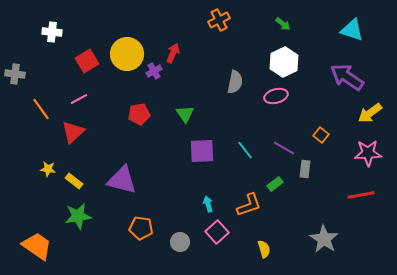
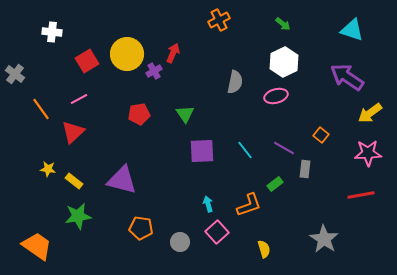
gray cross: rotated 30 degrees clockwise
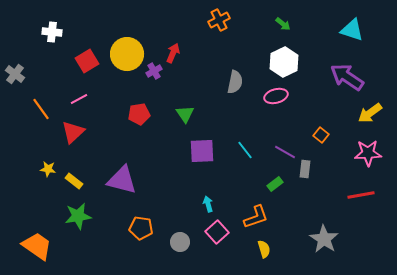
purple line: moved 1 px right, 4 px down
orange L-shape: moved 7 px right, 12 px down
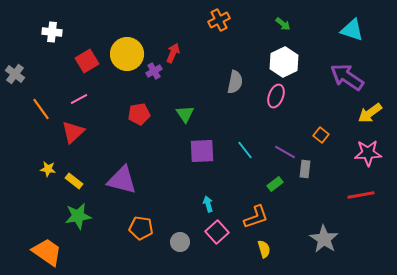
pink ellipse: rotated 55 degrees counterclockwise
orange trapezoid: moved 10 px right, 6 px down
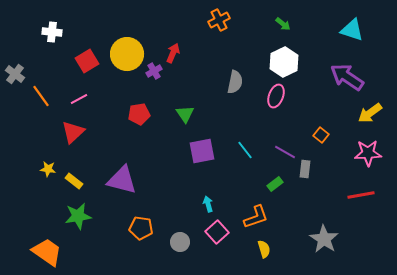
orange line: moved 13 px up
purple square: rotated 8 degrees counterclockwise
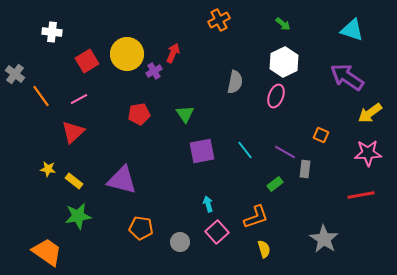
orange square: rotated 14 degrees counterclockwise
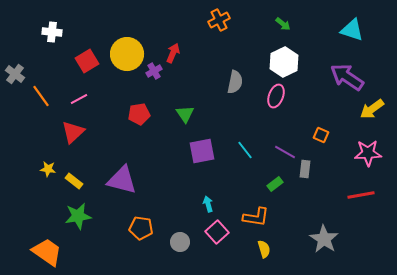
yellow arrow: moved 2 px right, 4 px up
orange L-shape: rotated 28 degrees clockwise
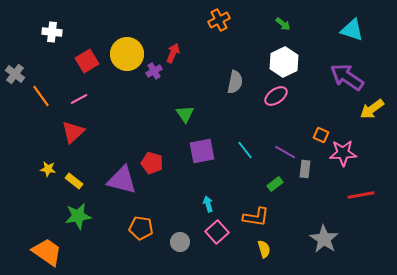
pink ellipse: rotated 35 degrees clockwise
red pentagon: moved 13 px right, 49 px down; rotated 25 degrees clockwise
pink star: moved 25 px left
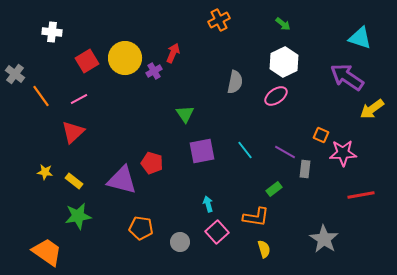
cyan triangle: moved 8 px right, 8 px down
yellow circle: moved 2 px left, 4 px down
yellow star: moved 3 px left, 3 px down
green rectangle: moved 1 px left, 5 px down
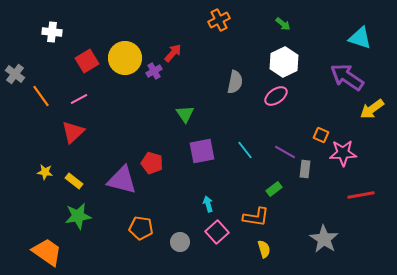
red arrow: rotated 18 degrees clockwise
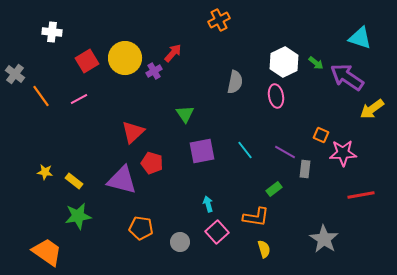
green arrow: moved 33 px right, 39 px down
pink ellipse: rotated 65 degrees counterclockwise
red triangle: moved 60 px right
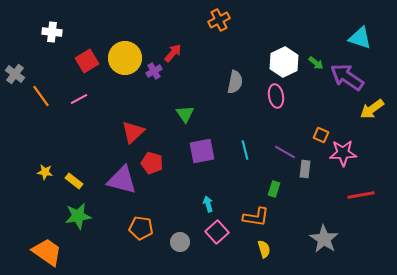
cyan line: rotated 24 degrees clockwise
green rectangle: rotated 35 degrees counterclockwise
